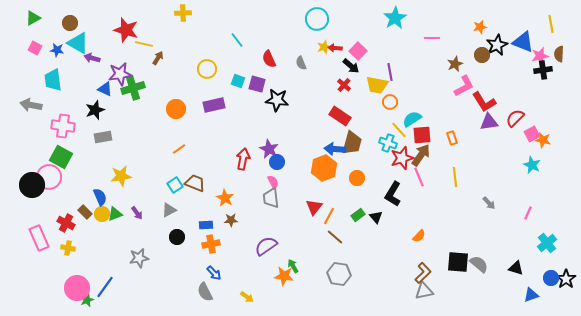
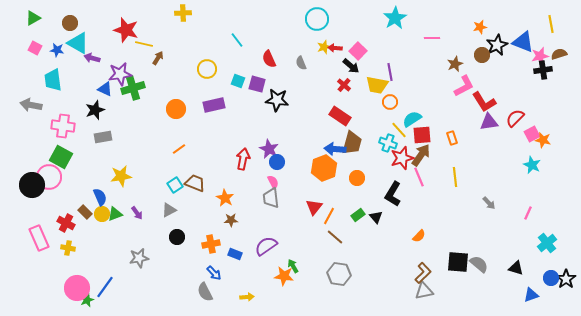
brown semicircle at (559, 54): rotated 70 degrees clockwise
blue rectangle at (206, 225): moved 29 px right, 29 px down; rotated 24 degrees clockwise
yellow arrow at (247, 297): rotated 40 degrees counterclockwise
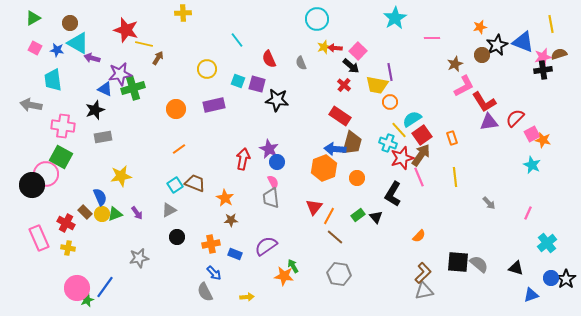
pink star at (540, 56): moved 3 px right, 1 px down
red square at (422, 135): rotated 30 degrees counterclockwise
pink circle at (49, 177): moved 3 px left, 3 px up
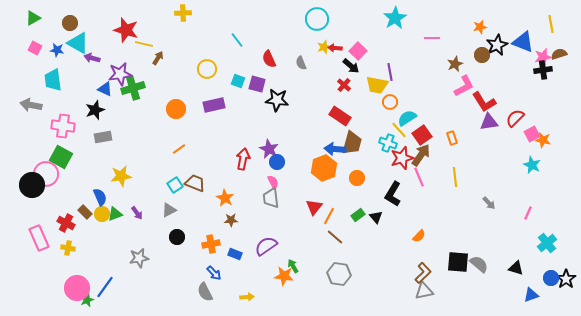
cyan semicircle at (412, 119): moved 5 px left, 1 px up
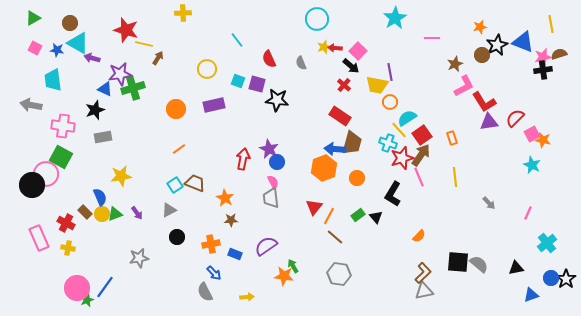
black triangle at (516, 268): rotated 28 degrees counterclockwise
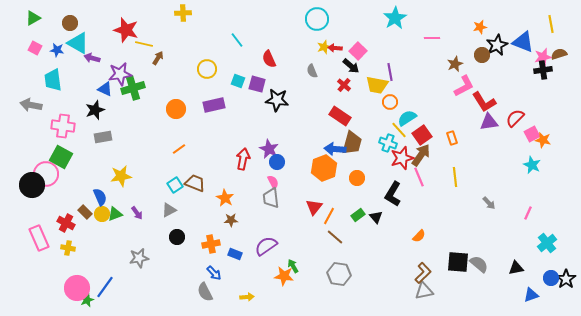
gray semicircle at (301, 63): moved 11 px right, 8 px down
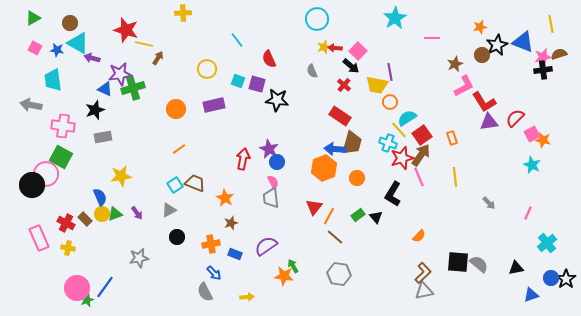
brown rectangle at (85, 212): moved 7 px down
brown star at (231, 220): moved 3 px down; rotated 16 degrees counterclockwise
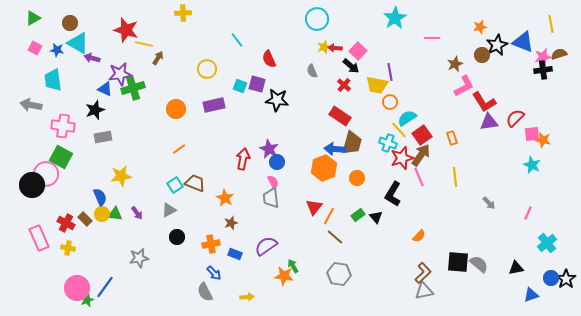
cyan square at (238, 81): moved 2 px right, 5 px down
pink square at (532, 134): rotated 21 degrees clockwise
green triangle at (115, 214): rotated 28 degrees clockwise
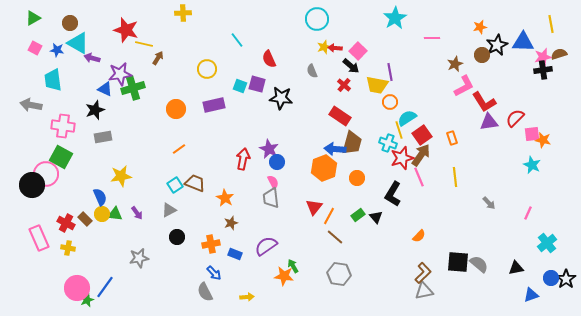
blue triangle at (523, 42): rotated 20 degrees counterclockwise
black star at (277, 100): moved 4 px right, 2 px up
yellow line at (399, 130): rotated 24 degrees clockwise
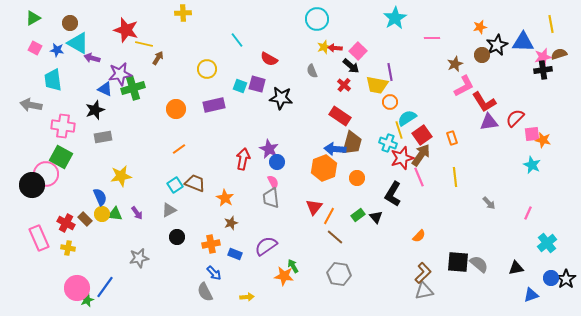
red semicircle at (269, 59): rotated 36 degrees counterclockwise
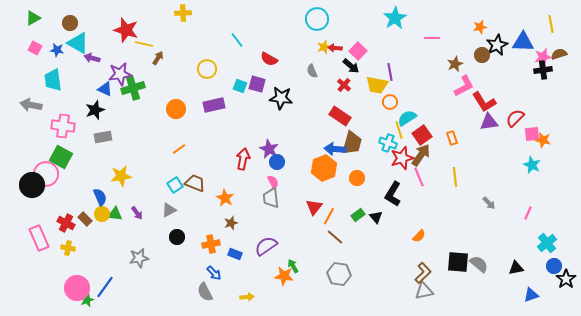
blue circle at (551, 278): moved 3 px right, 12 px up
